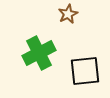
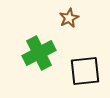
brown star: moved 1 px right, 4 px down
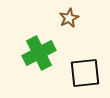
black square: moved 2 px down
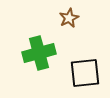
green cross: rotated 12 degrees clockwise
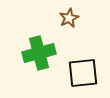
black square: moved 2 px left
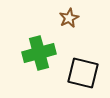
black square: rotated 20 degrees clockwise
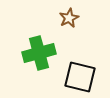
black square: moved 3 px left, 4 px down
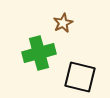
brown star: moved 6 px left, 5 px down
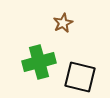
green cross: moved 9 px down
